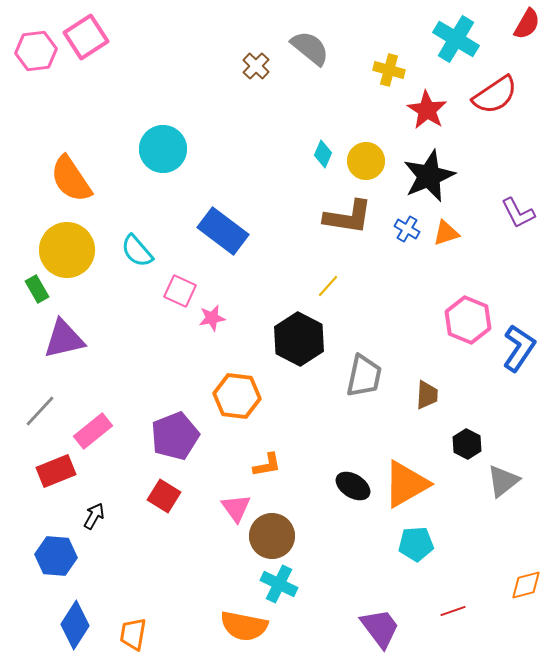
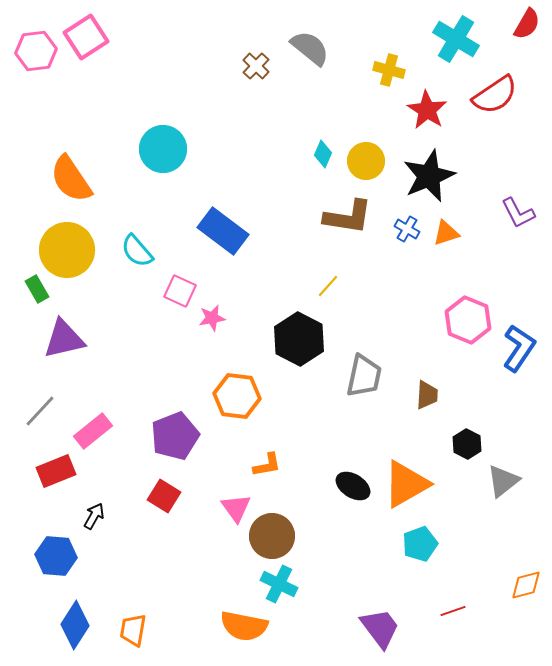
cyan pentagon at (416, 544): moved 4 px right; rotated 16 degrees counterclockwise
orange trapezoid at (133, 634): moved 4 px up
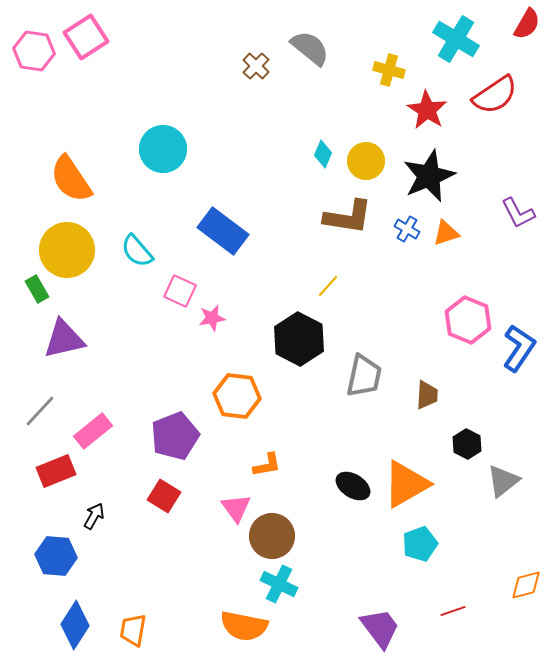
pink hexagon at (36, 51): moved 2 px left; rotated 15 degrees clockwise
